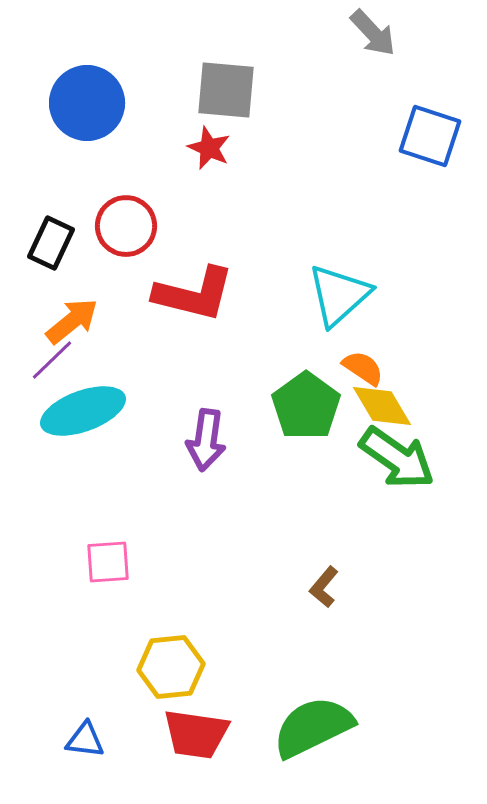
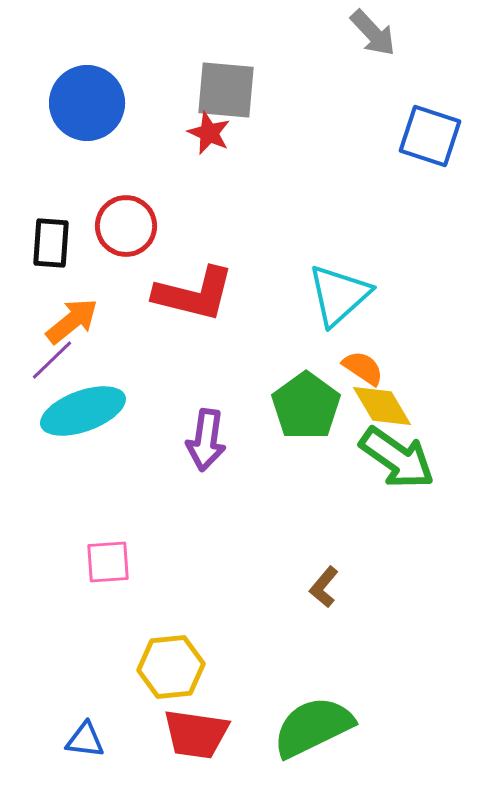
red star: moved 15 px up
black rectangle: rotated 21 degrees counterclockwise
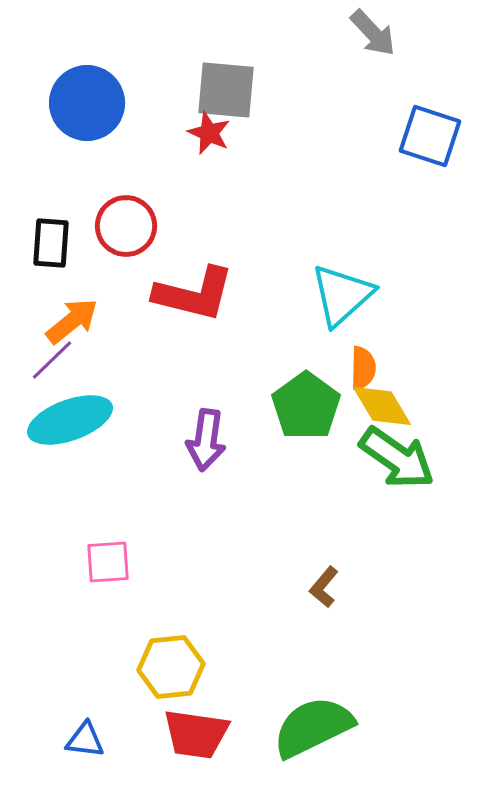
cyan triangle: moved 3 px right
orange semicircle: rotated 57 degrees clockwise
cyan ellipse: moved 13 px left, 9 px down
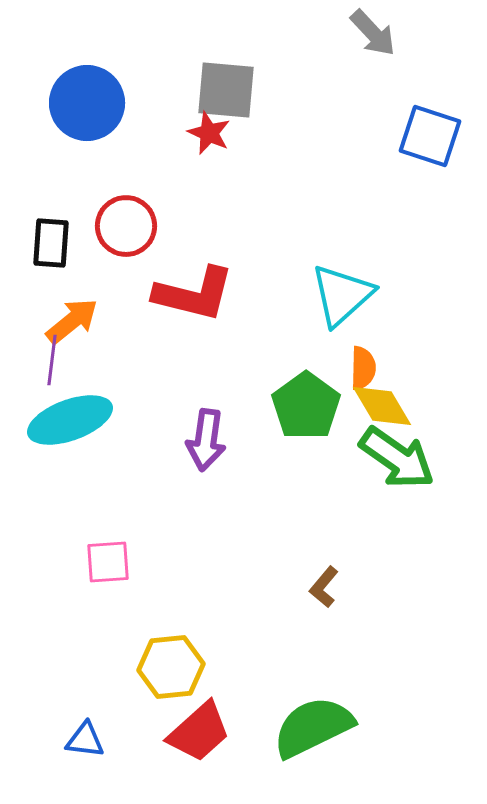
purple line: rotated 39 degrees counterclockwise
red trapezoid: moved 3 px right, 2 px up; rotated 50 degrees counterclockwise
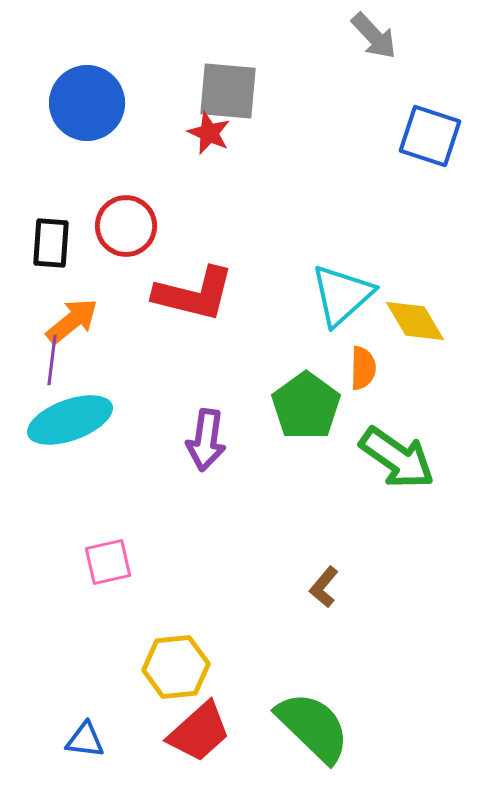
gray arrow: moved 1 px right, 3 px down
gray square: moved 2 px right, 1 px down
yellow diamond: moved 33 px right, 85 px up
pink square: rotated 9 degrees counterclockwise
yellow hexagon: moved 5 px right
green semicircle: rotated 70 degrees clockwise
